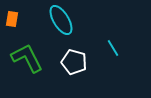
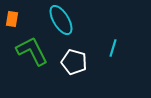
cyan line: rotated 48 degrees clockwise
green L-shape: moved 5 px right, 7 px up
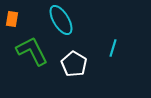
white pentagon: moved 2 px down; rotated 15 degrees clockwise
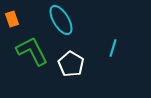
orange rectangle: rotated 28 degrees counterclockwise
white pentagon: moved 3 px left
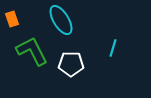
white pentagon: rotated 30 degrees counterclockwise
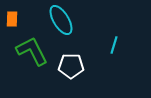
orange rectangle: rotated 21 degrees clockwise
cyan line: moved 1 px right, 3 px up
white pentagon: moved 2 px down
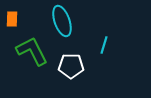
cyan ellipse: moved 1 px right, 1 px down; rotated 12 degrees clockwise
cyan line: moved 10 px left
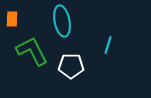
cyan ellipse: rotated 8 degrees clockwise
cyan line: moved 4 px right
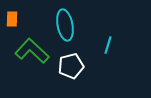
cyan ellipse: moved 3 px right, 4 px down
green L-shape: rotated 20 degrees counterclockwise
white pentagon: rotated 15 degrees counterclockwise
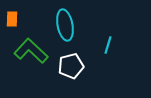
green L-shape: moved 1 px left
